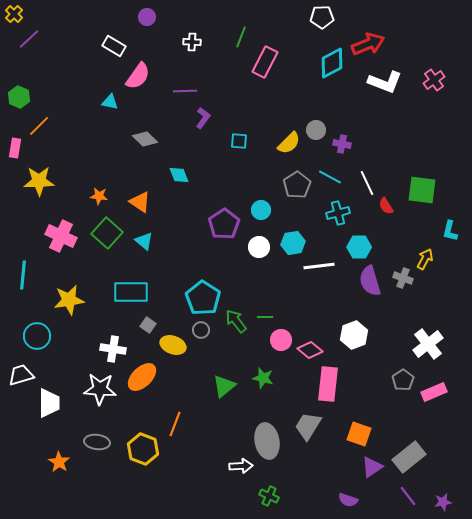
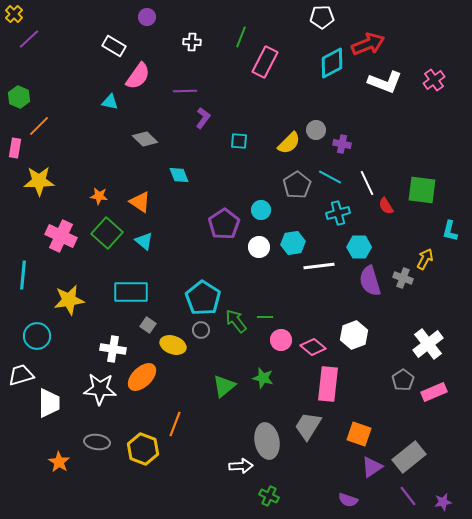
pink diamond at (310, 350): moved 3 px right, 3 px up
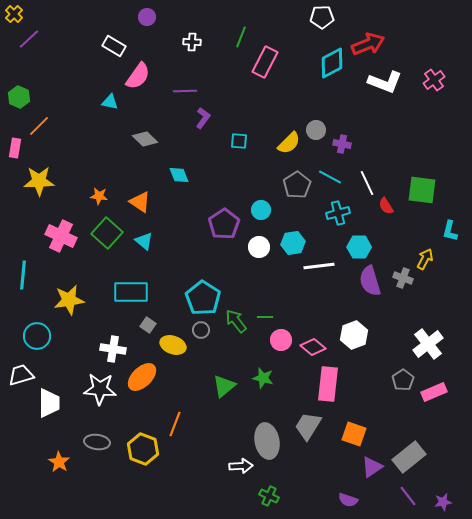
orange square at (359, 434): moved 5 px left
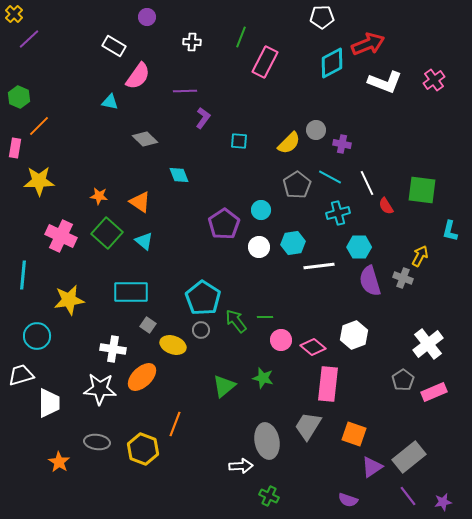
yellow arrow at (425, 259): moved 5 px left, 3 px up
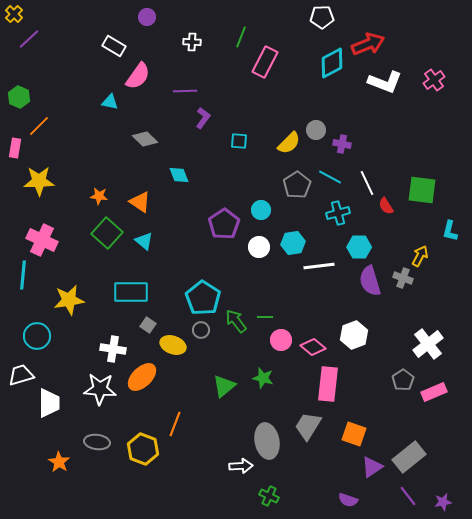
pink cross at (61, 236): moved 19 px left, 4 px down
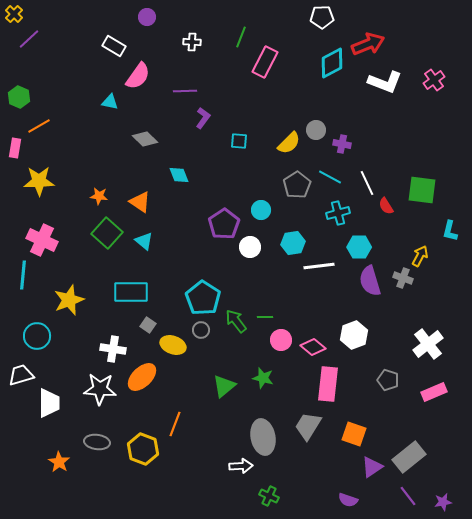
orange line at (39, 126): rotated 15 degrees clockwise
white circle at (259, 247): moved 9 px left
yellow star at (69, 300): rotated 12 degrees counterclockwise
gray pentagon at (403, 380): moved 15 px left; rotated 20 degrees counterclockwise
gray ellipse at (267, 441): moved 4 px left, 4 px up
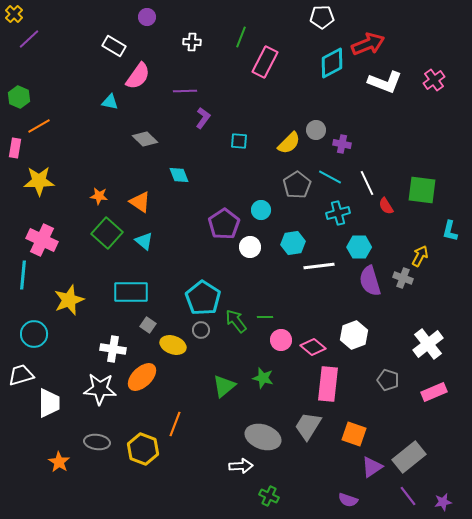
cyan circle at (37, 336): moved 3 px left, 2 px up
gray ellipse at (263, 437): rotated 60 degrees counterclockwise
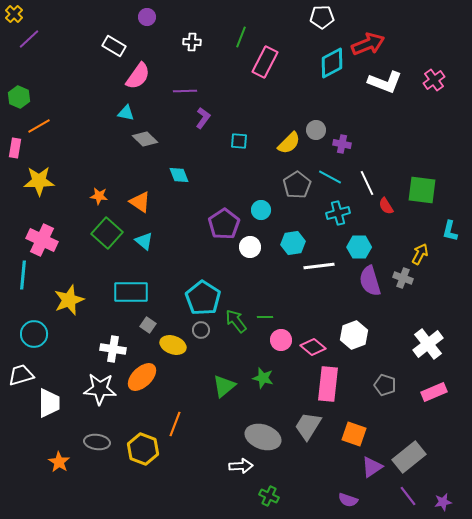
cyan triangle at (110, 102): moved 16 px right, 11 px down
yellow arrow at (420, 256): moved 2 px up
gray pentagon at (388, 380): moved 3 px left, 5 px down
